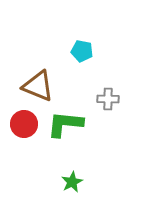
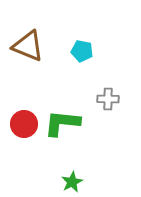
brown triangle: moved 10 px left, 40 px up
green L-shape: moved 3 px left, 1 px up
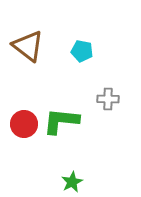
brown triangle: rotated 16 degrees clockwise
green L-shape: moved 1 px left, 2 px up
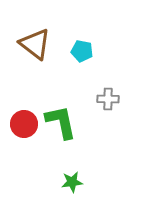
brown triangle: moved 7 px right, 2 px up
green L-shape: moved 1 px down; rotated 72 degrees clockwise
green star: rotated 20 degrees clockwise
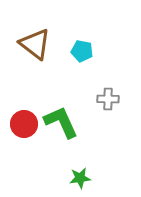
green L-shape: rotated 12 degrees counterclockwise
green star: moved 8 px right, 4 px up
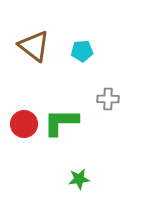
brown triangle: moved 1 px left, 2 px down
cyan pentagon: rotated 15 degrees counterclockwise
green L-shape: rotated 66 degrees counterclockwise
green star: moved 1 px left, 1 px down
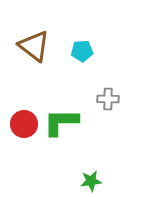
green star: moved 12 px right, 2 px down
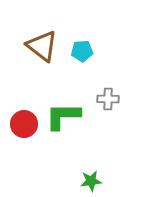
brown triangle: moved 8 px right
green L-shape: moved 2 px right, 6 px up
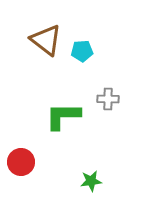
brown triangle: moved 4 px right, 6 px up
red circle: moved 3 px left, 38 px down
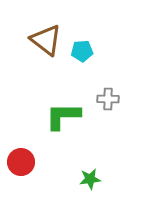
green star: moved 1 px left, 2 px up
